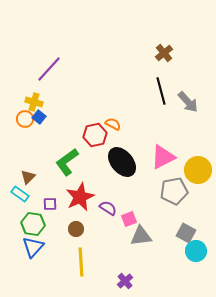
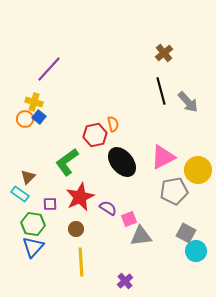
orange semicircle: rotated 49 degrees clockwise
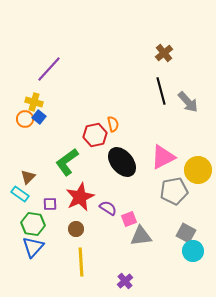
cyan circle: moved 3 px left
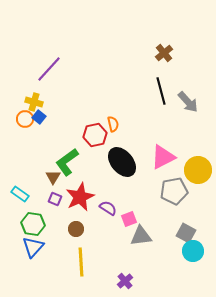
brown triangle: moved 25 px right; rotated 14 degrees counterclockwise
purple square: moved 5 px right, 5 px up; rotated 24 degrees clockwise
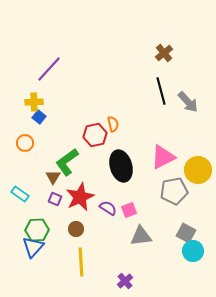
yellow cross: rotated 18 degrees counterclockwise
orange circle: moved 24 px down
black ellipse: moved 1 px left, 4 px down; rotated 24 degrees clockwise
pink square: moved 9 px up
green hexagon: moved 4 px right, 6 px down; rotated 10 degrees counterclockwise
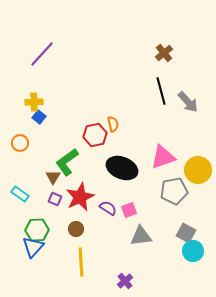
purple line: moved 7 px left, 15 px up
orange circle: moved 5 px left
pink triangle: rotated 8 degrees clockwise
black ellipse: moved 1 px right, 2 px down; rotated 52 degrees counterclockwise
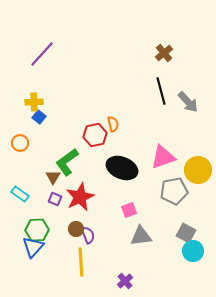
purple semicircle: moved 20 px left, 27 px down; rotated 36 degrees clockwise
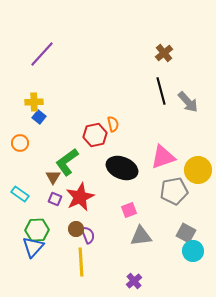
purple cross: moved 9 px right
